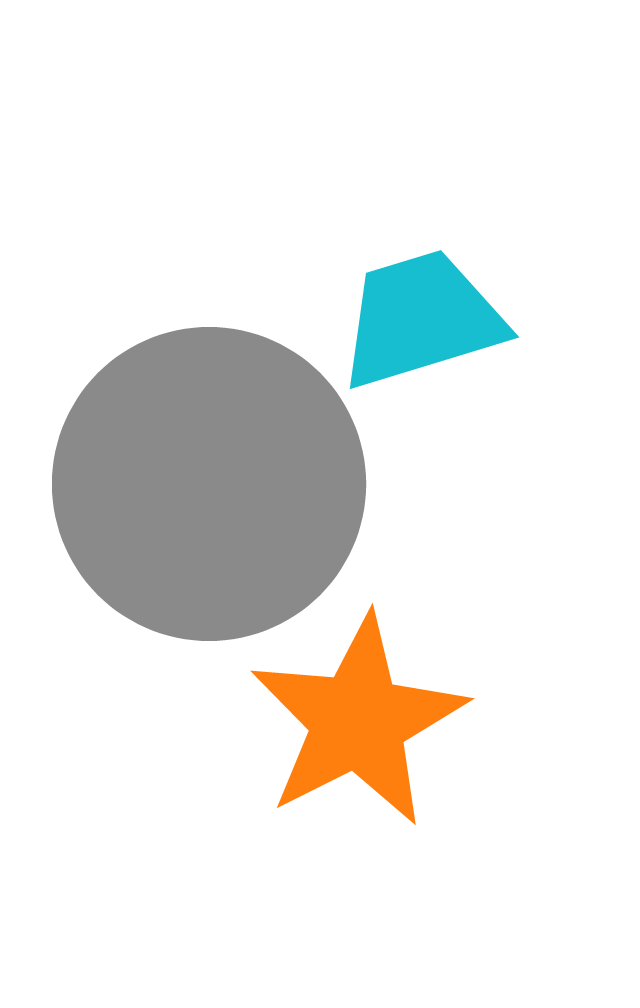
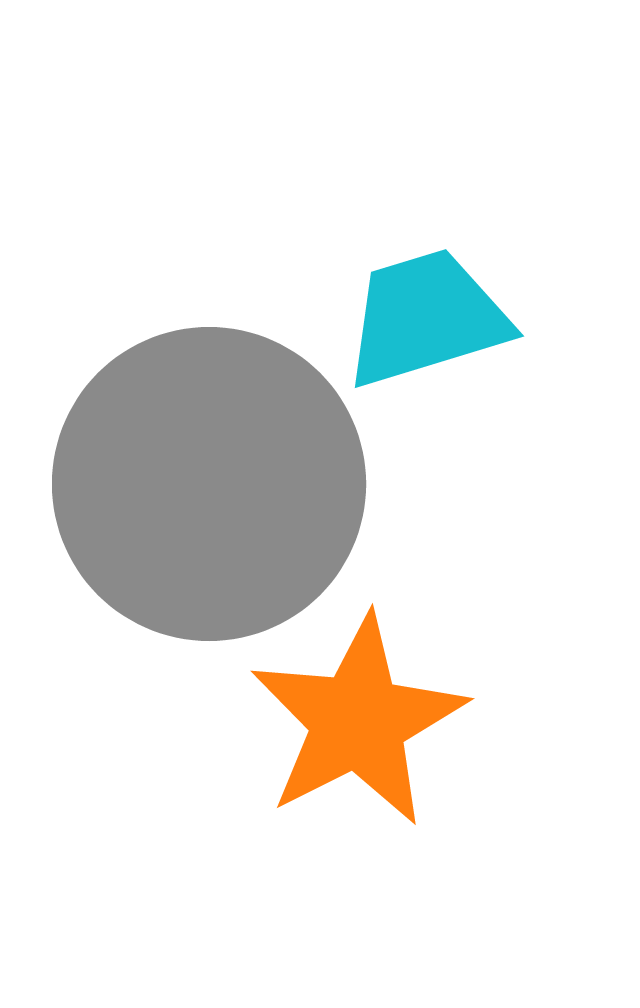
cyan trapezoid: moved 5 px right, 1 px up
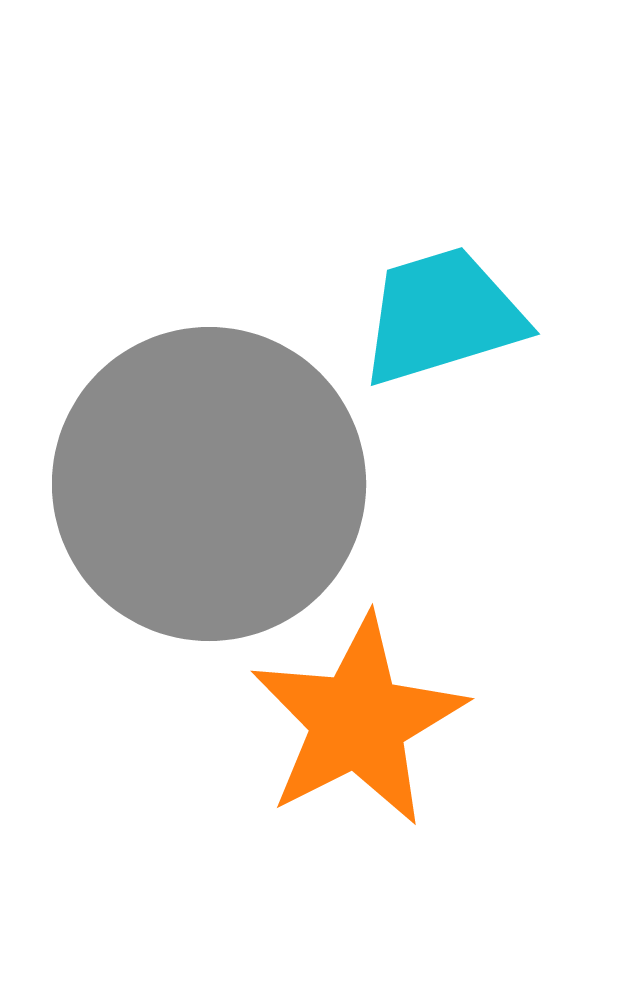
cyan trapezoid: moved 16 px right, 2 px up
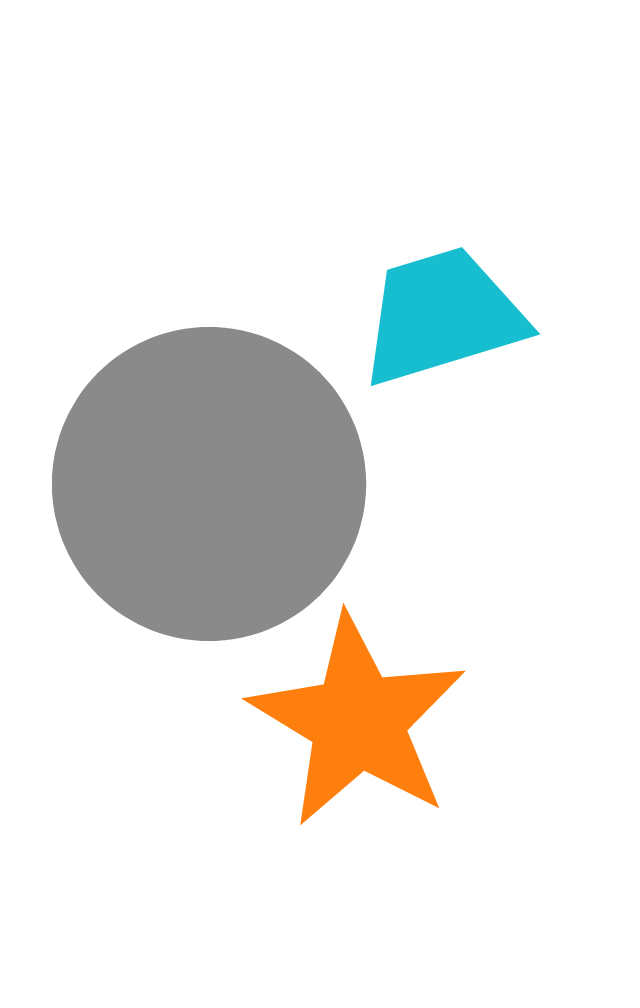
orange star: rotated 14 degrees counterclockwise
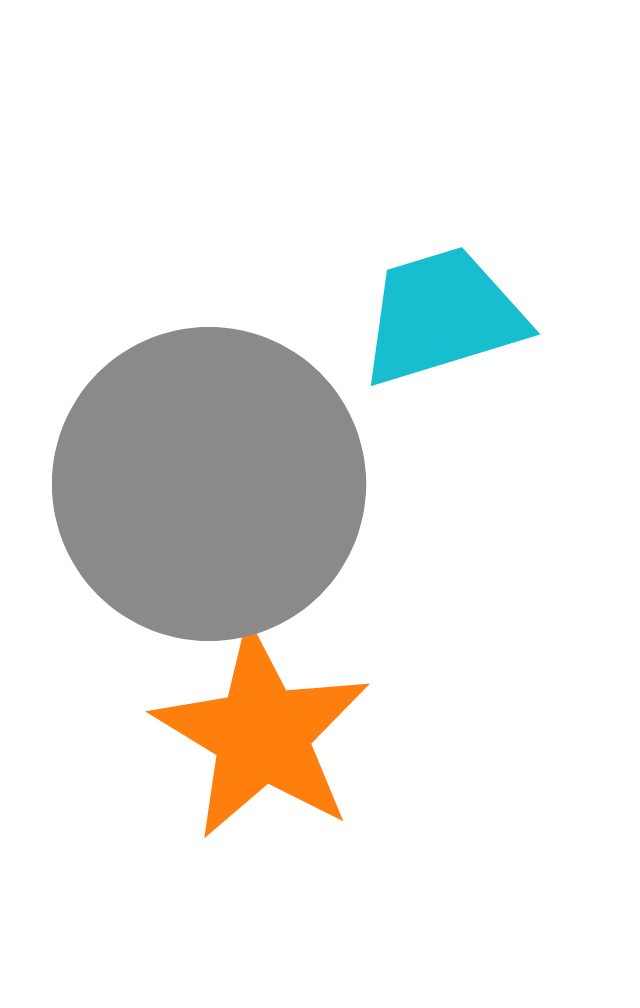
orange star: moved 96 px left, 13 px down
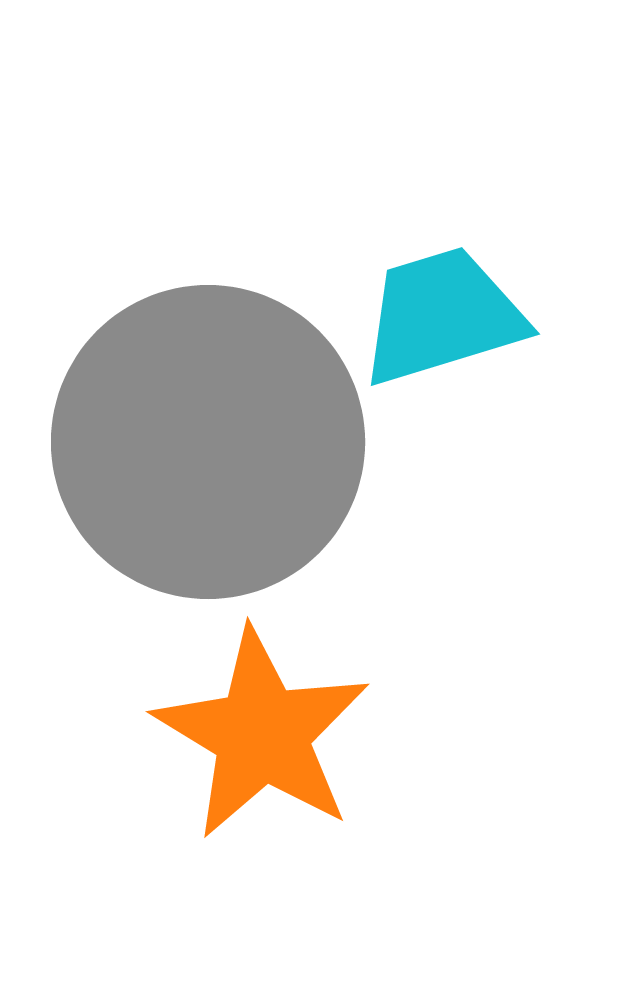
gray circle: moved 1 px left, 42 px up
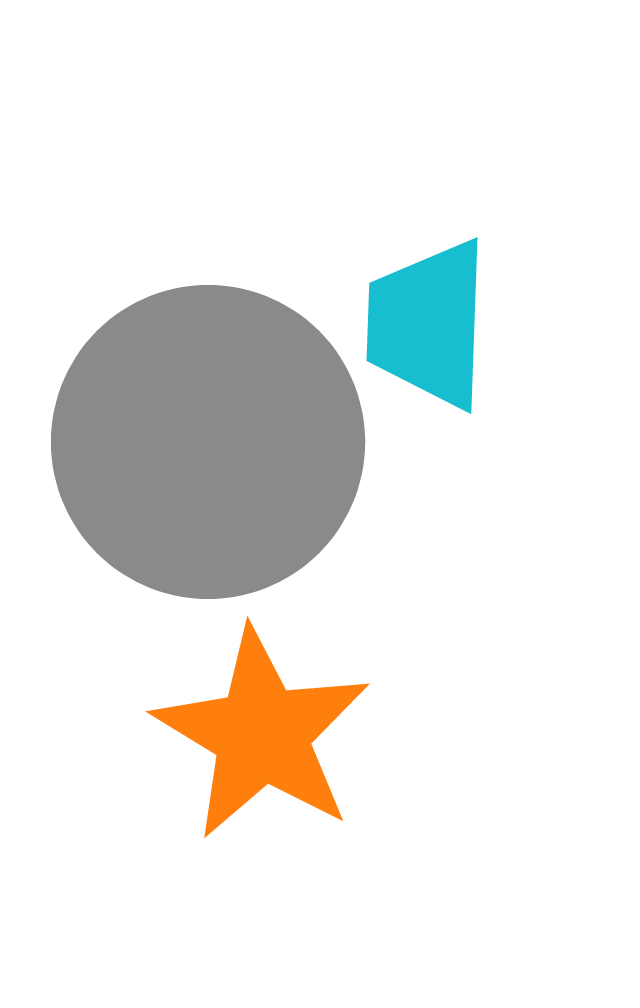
cyan trapezoid: moved 14 px left, 8 px down; rotated 71 degrees counterclockwise
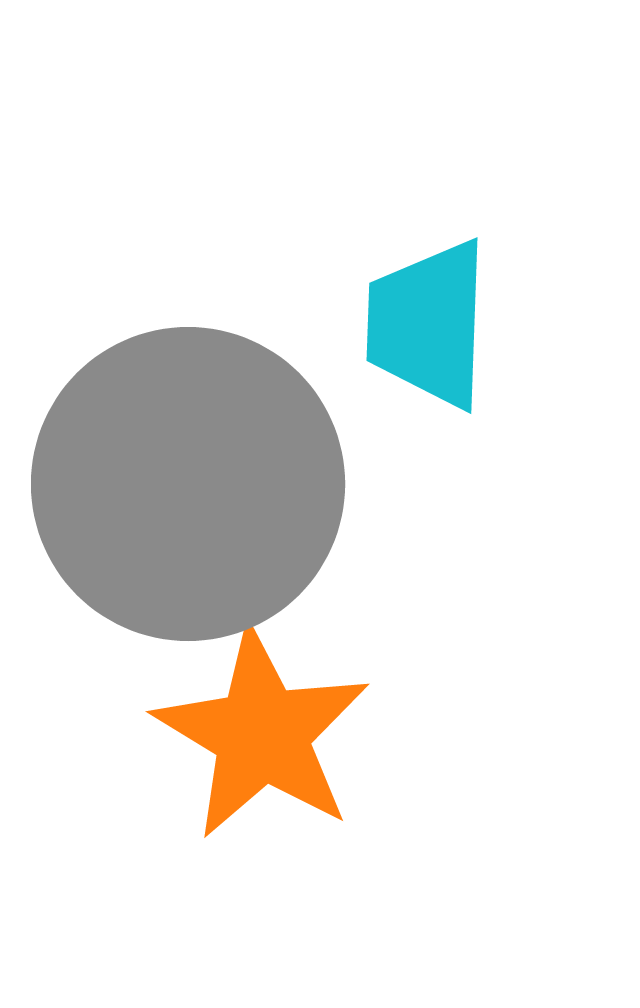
gray circle: moved 20 px left, 42 px down
